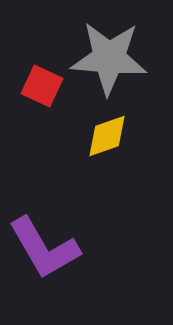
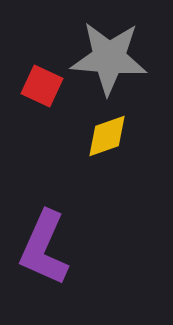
purple L-shape: rotated 54 degrees clockwise
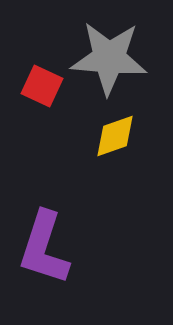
yellow diamond: moved 8 px right
purple L-shape: rotated 6 degrees counterclockwise
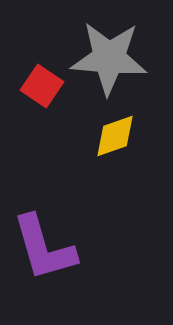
red square: rotated 9 degrees clockwise
purple L-shape: rotated 34 degrees counterclockwise
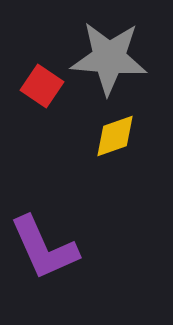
purple L-shape: rotated 8 degrees counterclockwise
